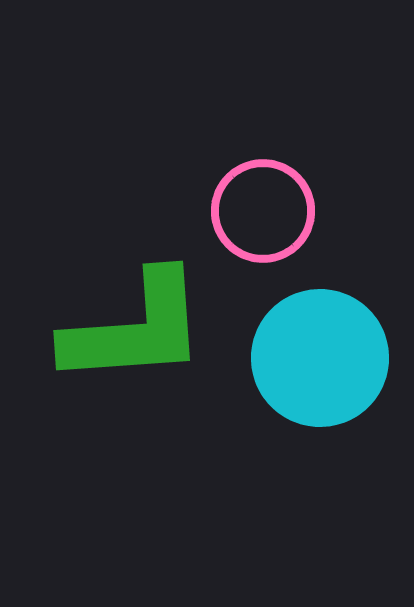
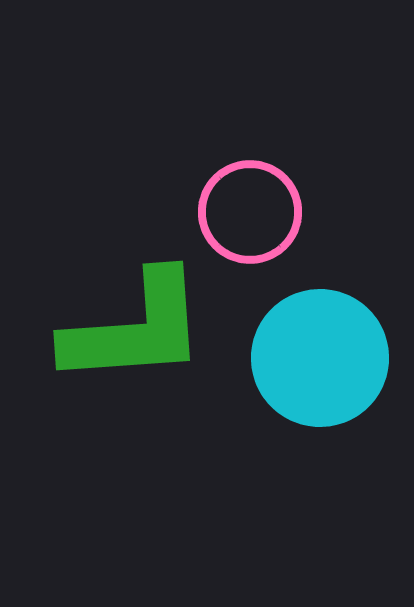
pink circle: moved 13 px left, 1 px down
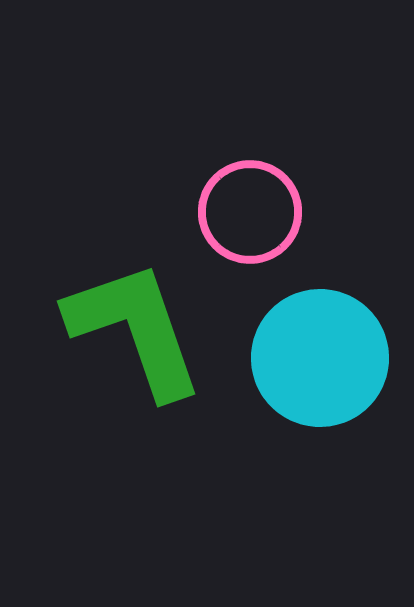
green L-shape: rotated 105 degrees counterclockwise
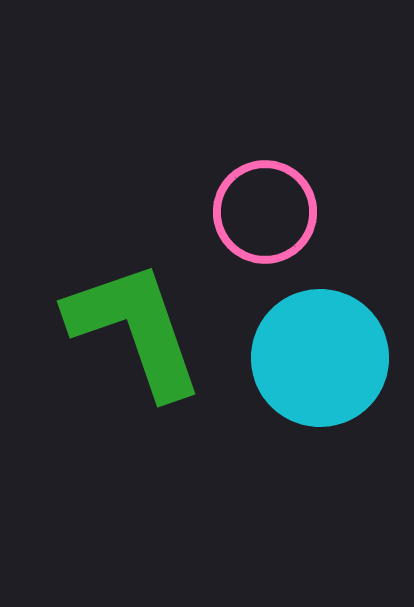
pink circle: moved 15 px right
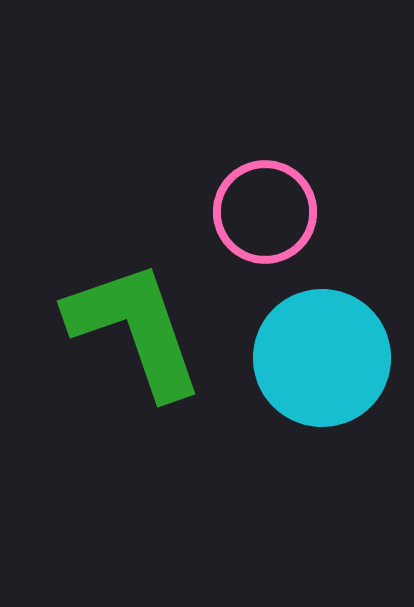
cyan circle: moved 2 px right
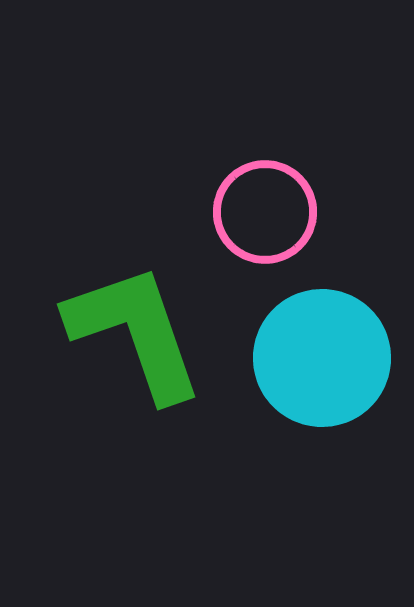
green L-shape: moved 3 px down
